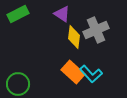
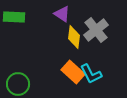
green rectangle: moved 4 px left, 3 px down; rotated 30 degrees clockwise
gray cross: rotated 15 degrees counterclockwise
cyan L-shape: rotated 15 degrees clockwise
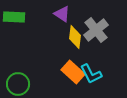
yellow diamond: moved 1 px right
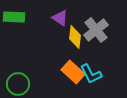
purple triangle: moved 2 px left, 4 px down
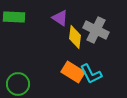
gray cross: rotated 25 degrees counterclockwise
orange rectangle: rotated 10 degrees counterclockwise
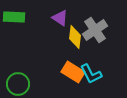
gray cross: moved 1 px left; rotated 30 degrees clockwise
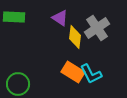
gray cross: moved 2 px right, 2 px up
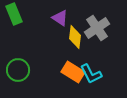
green rectangle: moved 3 px up; rotated 65 degrees clockwise
green circle: moved 14 px up
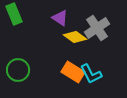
yellow diamond: rotated 60 degrees counterclockwise
